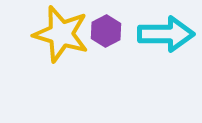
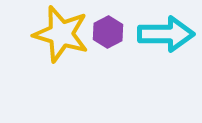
purple hexagon: moved 2 px right, 1 px down
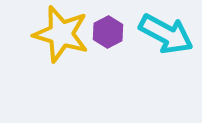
cyan arrow: rotated 28 degrees clockwise
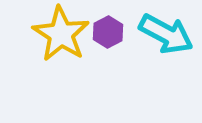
yellow star: rotated 16 degrees clockwise
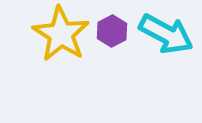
purple hexagon: moved 4 px right, 1 px up
